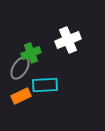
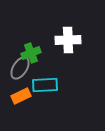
white cross: rotated 20 degrees clockwise
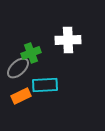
gray ellipse: moved 2 px left; rotated 15 degrees clockwise
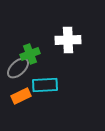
green cross: moved 1 px left, 1 px down
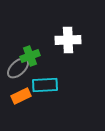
green cross: moved 2 px down
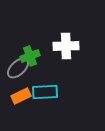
white cross: moved 2 px left, 6 px down
cyan rectangle: moved 7 px down
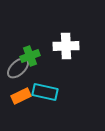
cyan rectangle: rotated 15 degrees clockwise
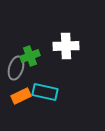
gray ellipse: moved 2 px left; rotated 30 degrees counterclockwise
